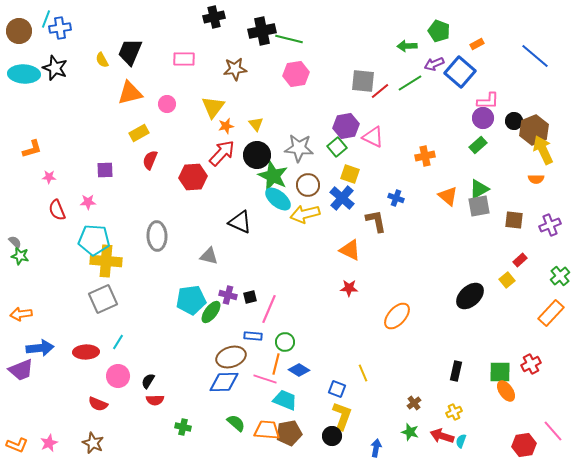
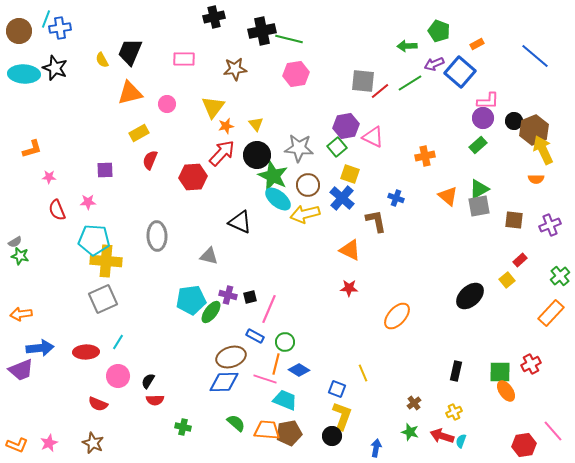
gray semicircle at (15, 242): rotated 104 degrees clockwise
blue rectangle at (253, 336): moved 2 px right; rotated 24 degrees clockwise
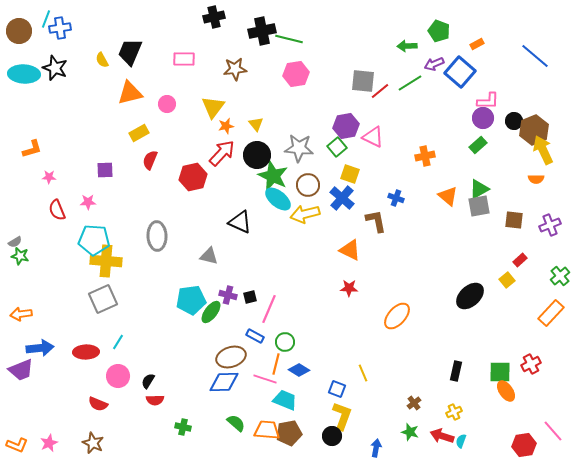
red hexagon at (193, 177): rotated 8 degrees counterclockwise
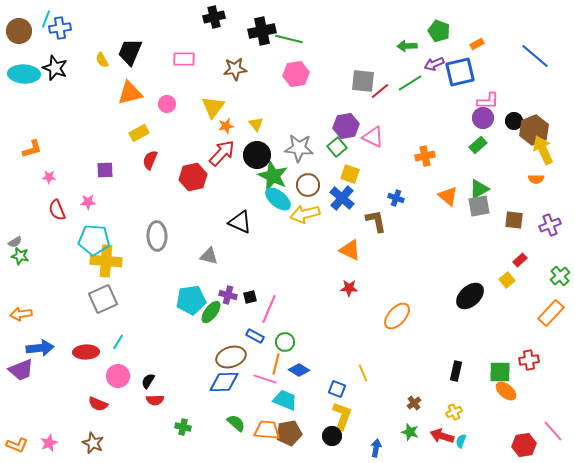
blue square at (460, 72): rotated 36 degrees clockwise
red cross at (531, 364): moved 2 px left, 4 px up; rotated 18 degrees clockwise
orange ellipse at (506, 391): rotated 15 degrees counterclockwise
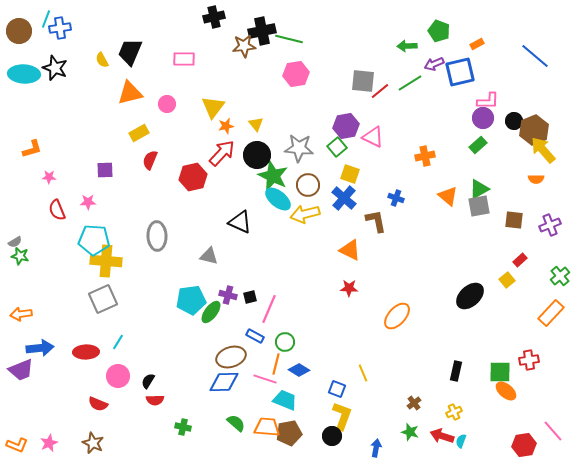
brown star at (235, 69): moved 9 px right, 23 px up
yellow arrow at (543, 150): rotated 16 degrees counterclockwise
blue cross at (342, 198): moved 2 px right
orange trapezoid at (267, 430): moved 3 px up
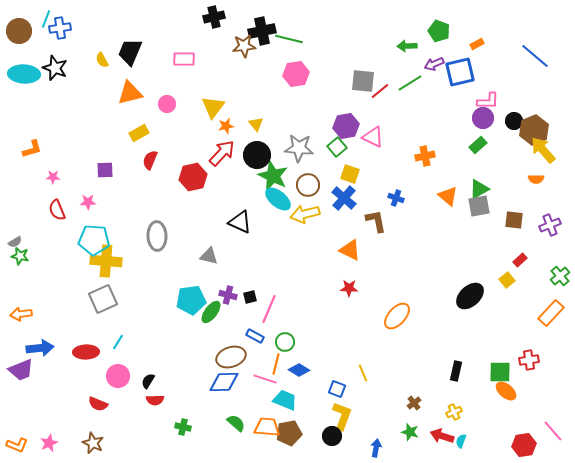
pink star at (49, 177): moved 4 px right
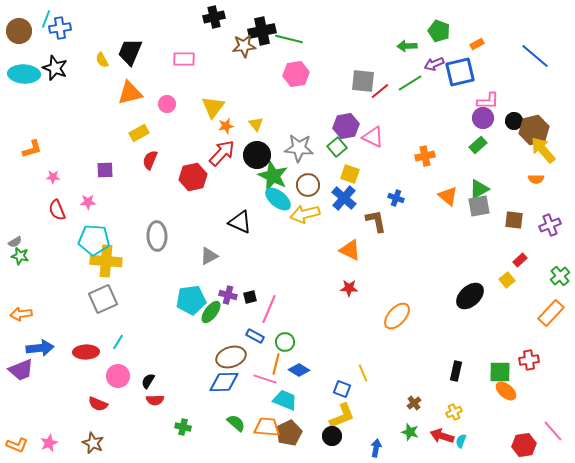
brown hexagon at (534, 130): rotated 8 degrees clockwise
gray triangle at (209, 256): rotated 42 degrees counterclockwise
blue square at (337, 389): moved 5 px right
yellow L-shape at (342, 416): rotated 48 degrees clockwise
brown pentagon at (289, 433): rotated 15 degrees counterclockwise
